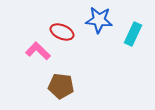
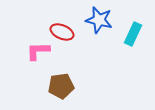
blue star: rotated 8 degrees clockwise
pink L-shape: rotated 45 degrees counterclockwise
brown pentagon: rotated 15 degrees counterclockwise
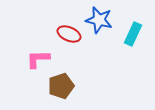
red ellipse: moved 7 px right, 2 px down
pink L-shape: moved 8 px down
brown pentagon: rotated 10 degrees counterclockwise
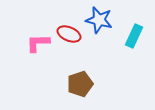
cyan rectangle: moved 1 px right, 2 px down
pink L-shape: moved 16 px up
brown pentagon: moved 19 px right, 2 px up
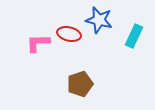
red ellipse: rotated 10 degrees counterclockwise
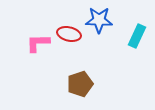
blue star: rotated 12 degrees counterclockwise
cyan rectangle: moved 3 px right
